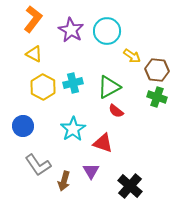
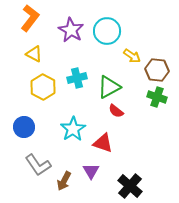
orange L-shape: moved 3 px left, 1 px up
cyan cross: moved 4 px right, 5 px up
blue circle: moved 1 px right, 1 px down
brown arrow: rotated 12 degrees clockwise
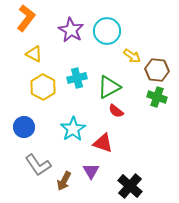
orange L-shape: moved 4 px left
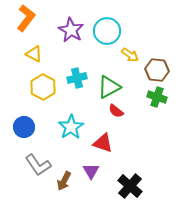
yellow arrow: moved 2 px left, 1 px up
cyan star: moved 2 px left, 2 px up
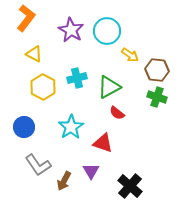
red semicircle: moved 1 px right, 2 px down
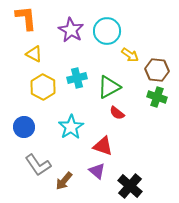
orange L-shape: rotated 44 degrees counterclockwise
red triangle: moved 3 px down
purple triangle: moved 6 px right; rotated 18 degrees counterclockwise
brown arrow: rotated 12 degrees clockwise
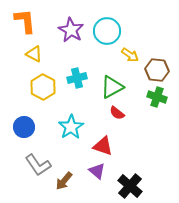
orange L-shape: moved 1 px left, 3 px down
green triangle: moved 3 px right
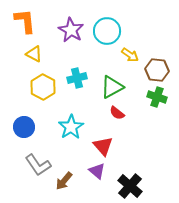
red triangle: rotated 30 degrees clockwise
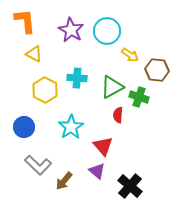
cyan cross: rotated 18 degrees clockwise
yellow hexagon: moved 2 px right, 3 px down
green cross: moved 18 px left
red semicircle: moved 1 px right, 2 px down; rotated 56 degrees clockwise
gray L-shape: rotated 12 degrees counterclockwise
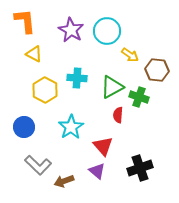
brown arrow: rotated 30 degrees clockwise
black cross: moved 10 px right, 18 px up; rotated 30 degrees clockwise
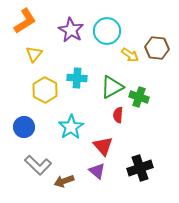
orange L-shape: rotated 64 degrees clockwise
yellow triangle: rotated 42 degrees clockwise
brown hexagon: moved 22 px up
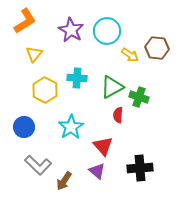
black cross: rotated 15 degrees clockwise
brown arrow: rotated 36 degrees counterclockwise
